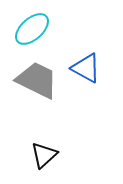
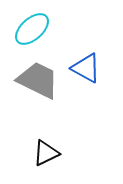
gray trapezoid: moved 1 px right
black triangle: moved 2 px right, 2 px up; rotated 16 degrees clockwise
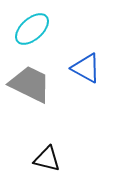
gray trapezoid: moved 8 px left, 4 px down
black triangle: moved 1 px right, 6 px down; rotated 40 degrees clockwise
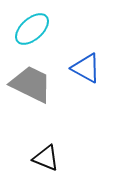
gray trapezoid: moved 1 px right
black triangle: moved 1 px left, 1 px up; rotated 8 degrees clockwise
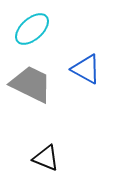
blue triangle: moved 1 px down
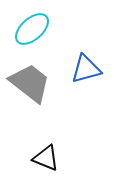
blue triangle: rotated 44 degrees counterclockwise
gray trapezoid: moved 1 px left, 1 px up; rotated 12 degrees clockwise
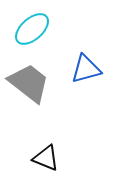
gray trapezoid: moved 1 px left
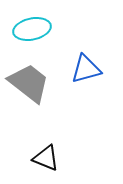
cyan ellipse: rotated 30 degrees clockwise
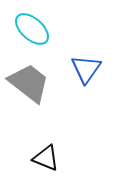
cyan ellipse: rotated 54 degrees clockwise
blue triangle: rotated 40 degrees counterclockwise
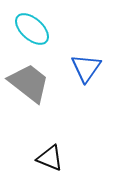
blue triangle: moved 1 px up
black triangle: moved 4 px right
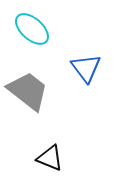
blue triangle: rotated 12 degrees counterclockwise
gray trapezoid: moved 1 px left, 8 px down
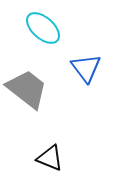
cyan ellipse: moved 11 px right, 1 px up
gray trapezoid: moved 1 px left, 2 px up
